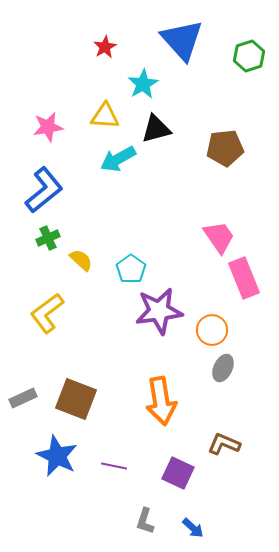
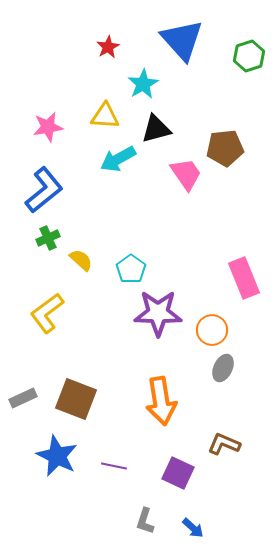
red star: moved 3 px right
pink trapezoid: moved 33 px left, 63 px up
purple star: moved 1 px left, 2 px down; rotated 9 degrees clockwise
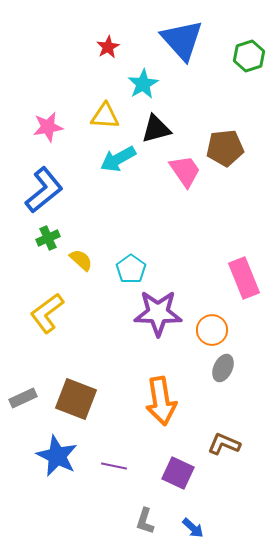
pink trapezoid: moved 1 px left, 3 px up
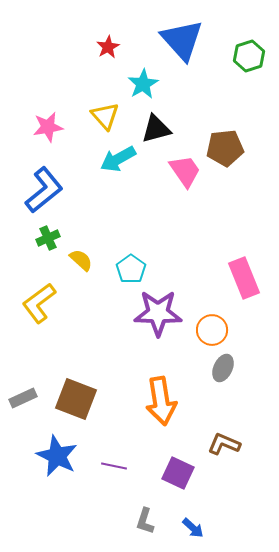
yellow triangle: rotated 44 degrees clockwise
yellow L-shape: moved 8 px left, 10 px up
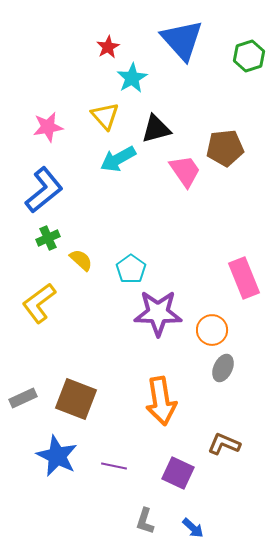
cyan star: moved 11 px left, 6 px up
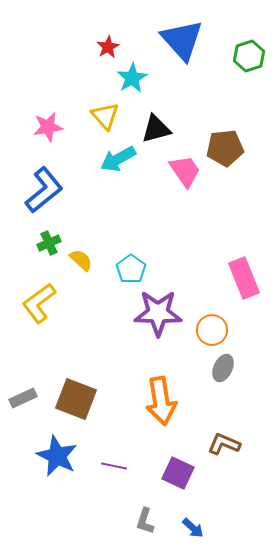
green cross: moved 1 px right, 5 px down
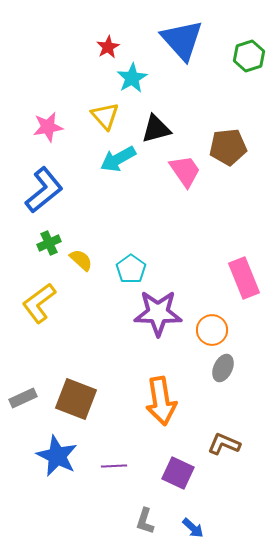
brown pentagon: moved 3 px right, 1 px up
purple line: rotated 15 degrees counterclockwise
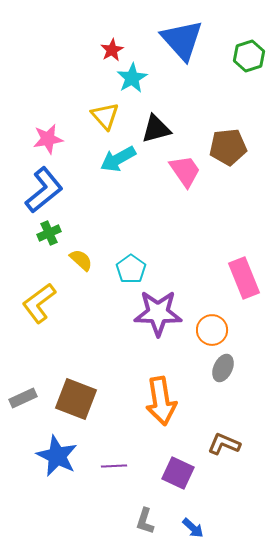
red star: moved 4 px right, 3 px down
pink star: moved 12 px down
green cross: moved 10 px up
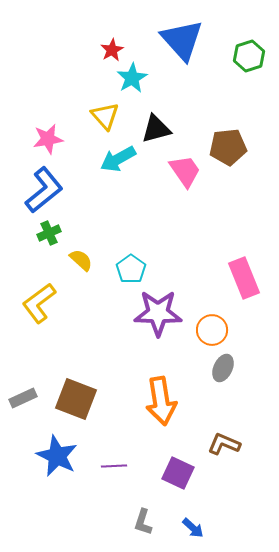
gray L-shape: moved 2 px left, 1 px down
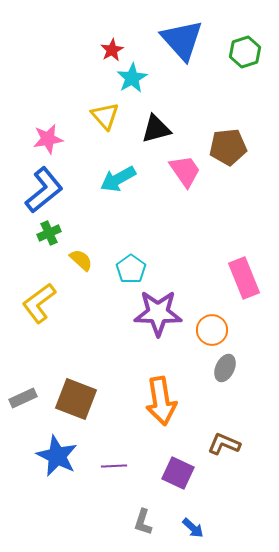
green hexagon: moved 4 px left, 4 px up
cyan arrow: moved 20 px down
gray ellipse: moved 2 px right
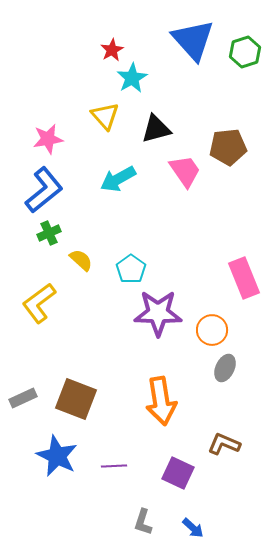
blue triangle: moved 11 px right
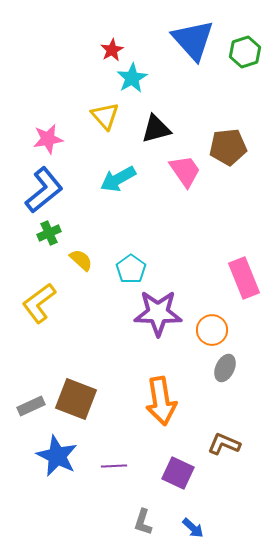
gray rectangle: moved 8 px right, 8 px down
